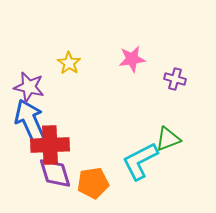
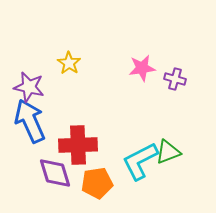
pink star: moved 10 px right, 9 px down
green triangle: moved 13 px down
red cross: moved 28 px right
orange pentagon: moved 4 px right
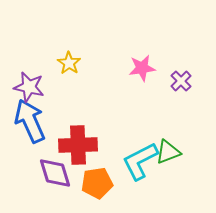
purple cross: moved 6 px right, 2 px down; rotated 30 degrees clockwise
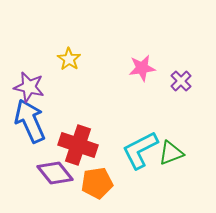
yellow star: moved 4 px up
red cross: rotated 21 degrees clockwise
green triangle: moved 3 px right, 1 px down
cyan L-shape: moved 11 px up
purple diamond: rotated 21 degrees counterclockwise
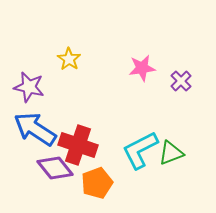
blue arrow: moved 5 px right, 8 px down; rotated 33 degrees counterclockwise
purple diamond: moved 5 px up
orange pentagon: rotated 12 degrees counterclockwise
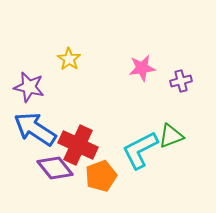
purple cross: rotated 30 degrees clockwise
red cross: rotated 6 degrees clockwise
green triangle: moved 17 px up
orange pentagon: moved 4 px right, 7 px up
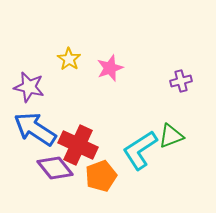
pink star: moved 32 px left; rotated 12 degrees counterclockwise
cyan L-shape: rotated 6 degrees counterclockwise
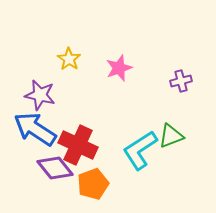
pink star: moved 9 px right
purple star: moved 11 px right, 8 px down
orange pentagon: moved 8 px left, 8 px down
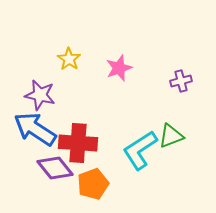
red cross: moved 2 px up; rotated 21 degrees counterclockwise
